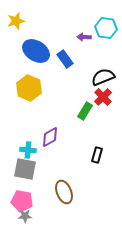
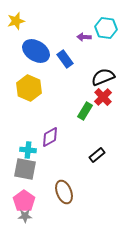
black rectangle: rotated 35 degrees clockwise
pink pentagon: moved 2 px right; rotated 25 degrees clockwise
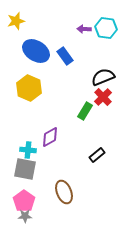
purple arrow: moved 8 px up
blue rectangle: moved 3 px up
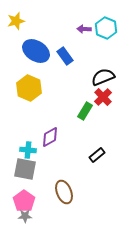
cyan hexagon: rotated 15 degrees clockwise
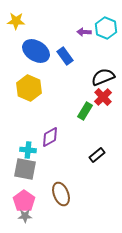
yellow star: rotated 18 degrees clockwise
purple arrow: moved 3 px down
brown ellipse: moved 3 px left, 2 px down
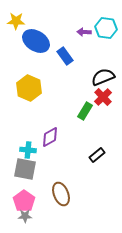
cyan hexagon: rotated 15 degrees counterclockwise
blue ellipse: moved 10 px up
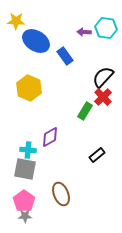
black semicircle: rotated 25 degrees counterclockwise
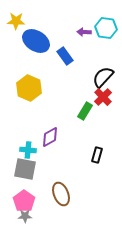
black rectangle: rotated 35 degrees counterclockwise
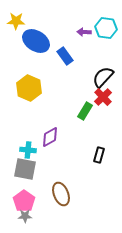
black rectangle: moved 2 px right
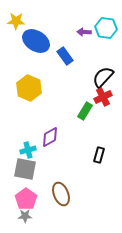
red cross: rotated 18 degrees clockwise
cyan cross: rotated 21 degrees counterclockwise
pink pentagon: moved 2 px right, 2 px up
